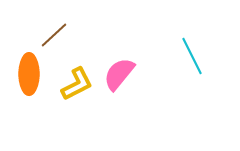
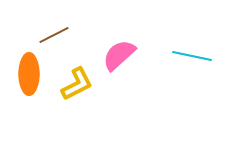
brown line: rotated 16 degrees clockwise
cyan line: rotated 51 degrees counterclockwise
pink semicircle: moved 19 px up; rotated 9 degrees clockwise
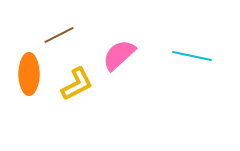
brown line: moved 5 px right
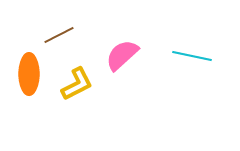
pink semicircle: moved 3 px right
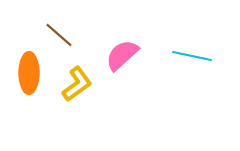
brown line: rotated 68 degrees clockwise
orange ellipse: moved 1 px up
yellow L-shape: rotated 9 degrees counterclockwise
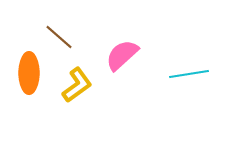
brown line: moved 2 px down
cyan line: moved 3 px left, 18 px down; rotated 21 degrees counterclockwise
yellow L-shape: moved 1 px down
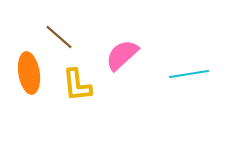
orange ellipse: rotated 9 degrees counterclockwise
yellow L-shape: rotated 120 degrees clockwise
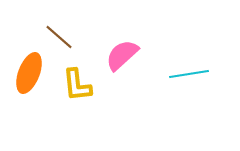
orange ellipse: rotated 30 degrees clockwise
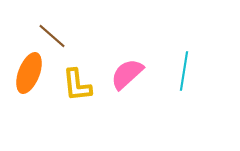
brown line: moved 7 px left, 1 px up
pink semicircle: moved 5 px right, 19 px down
cyan line: moved 5 px left, 3 px up; rotated 72 degrees counterclockwise
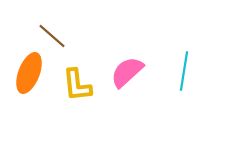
pink semicircle: moved 2 px up
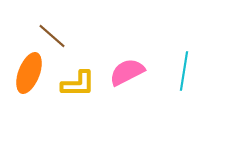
pink semicircle: rotated 15 degrees clockwise
yellow L-shape: moved 1 px right, 1 px up; rotated 84 degrees counterclockwise
